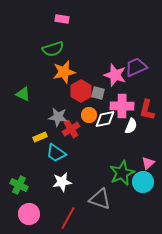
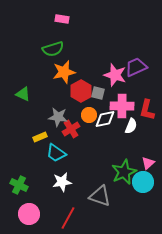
green star: moved 2 px right, 1 px up
gray triangle: moved 3 px up
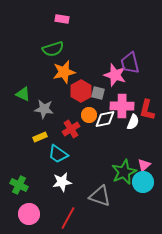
purple trapezoid: moved 6 px left, 4 px up; rotated 80 degrees counterclockwise
gray star: moved 14 px left, 8 px up
white semicircle: moved 2 px right, 4 px up
cyan trapezoid: moved 2 px right, 1 px down
pink triangle: moved 4 px left, 2 px down
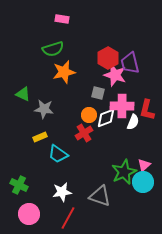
red hexagon: moved 27 px right, 33 px up
white diamond: moved 1 px right, 1 px up; rotated 10 degrees counterclockwise
red cross: moved 13 px right, 4 px down
white star: moved 10 px down
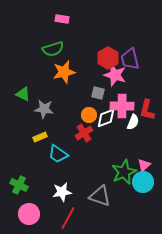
purple trapezoid: moved 4 px up
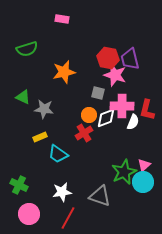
green semicircle: moved 26 px left
red hexagon: rotated 20 degrees counterclockwise
green triangle: moved 3 px down
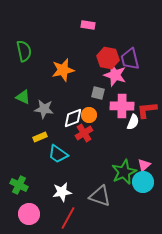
pink rectangle: moved 26 px right, 6 px down
green semicircle: moved 3 px left, 2 px down; rotated 85 degrees counterclockwise
orange star: moved 1 px left, 2 px up
red L-shape: rotated 70 degrees clockwise
white diamond: moved 33 px left
